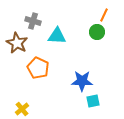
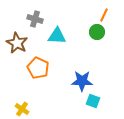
gray cross: moved 2 px right, 2 px up
cyan square: rotated 32 degrees clockwise
yellow cross: rotated 16 degrees counterclockwise
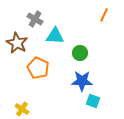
gray cross: rotated 14 degrees clockwise
green circle: moved 17 px left, 21 px down
cyan triangle: moved 2 px left
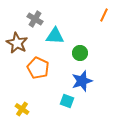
blue star: rotated 20 degrees counterclockwise
cyan square: moved 26 px left
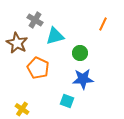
orange line: moved 1 px left, 9 px down
gray cross: moved 1 px down
cyan triangle: rotated 18 degrees counterclockwise
blue star: moved 1 px right, 2 px up; rotated 15 degrees clockwise
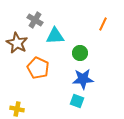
cyan triangle: rotated 12 degrees clockwise
cyan square: moved 10 px right
yellow cross: moved 5 px left; rotated 24 degrees counterclockwise
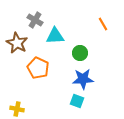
orange line: rotated 56 degrees counterclockwise
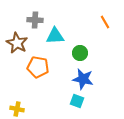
gray cross: rotated 28 degrees counterclockwise
orange line: moved 2 px right, 2 px up
orange pentagon: moved 1 px up; rotated 15 degrees counterclockwise
blue star: rotated 15 degrees clockwise
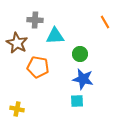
green circle: moved 1 px down
cyan square: rotated 24 degrees counterclockwise
